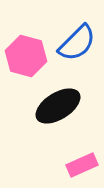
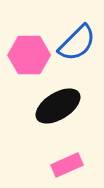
pink hexagon: moved 3 px right, 1 px up; rotated 15 degrees counterclockwise
pink rectangle: moved 15 px left
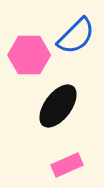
blue semicircle: moved 1 px left, 7 px up
black ellipse: rotated 21 degrees counterclockwise
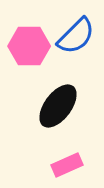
pink hexagon: moved 9 px up
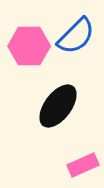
pink rectangle: moved 16 px right
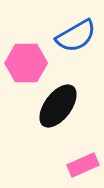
blue semicircle: rotated 15 degrees clockwise
pink hexagon: moved 3 px left, 17 px down
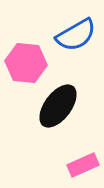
blue semicircle: moved 1 px up
pink hexagon: rotated 6 degrees clockwise
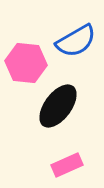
blue semicircle: moved 6 px down
pink rectangle: moved 16 px left
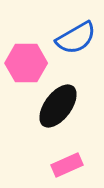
blue semicircle: moved 3 px up
pink hexagon: rotated 6 degrees counterclockwise
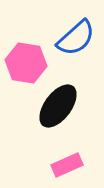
blue semicircle: rotated 12 degrees counterclockwise
pink hexagon: rotated 9 degrees clockwise
